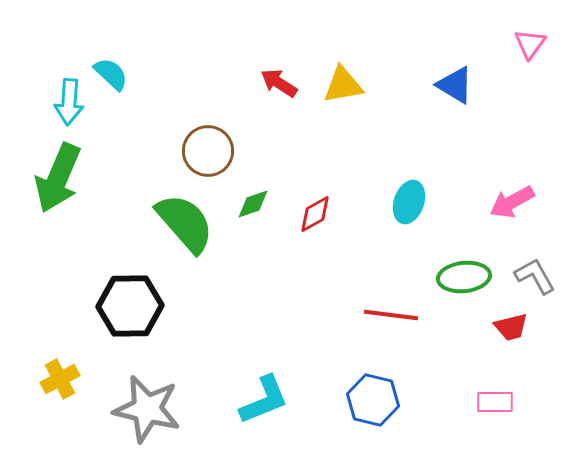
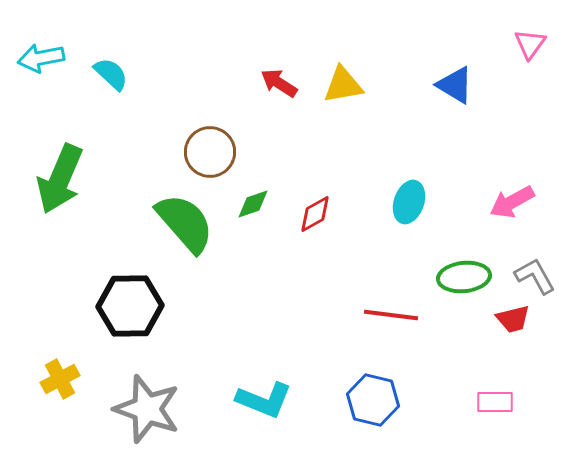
cyan arrow: moved 28 px left, 44 px up; rotated 75 degrees clockwise
brown circle: moved 2 px right, 1 px down
green arrow: moved 2 px right, 1 px down
red trapezoid: moved 2 px right, 8 px up
cyan L-shape: rotated 44 degrees clockwise
gray star: rotated 6 degrees clockwise
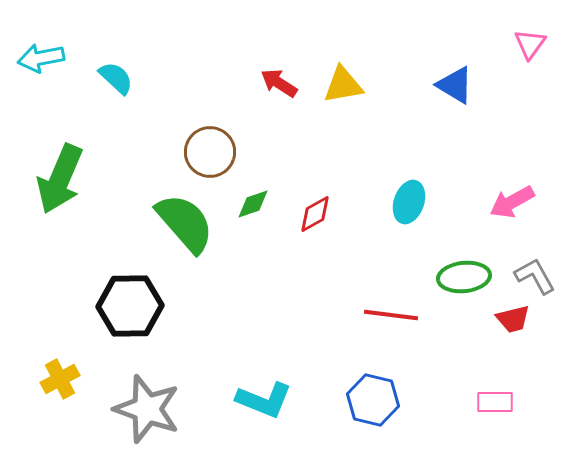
cyan semicircle: moved 5 px right, 4 px down
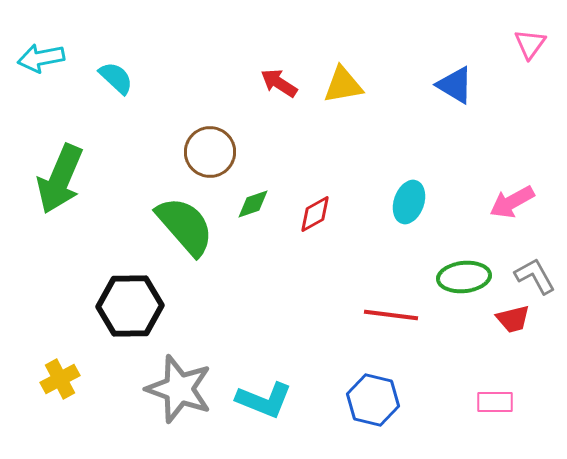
green semicircle: moved 3 px down
gray star: moved 32 px right, 20 px up
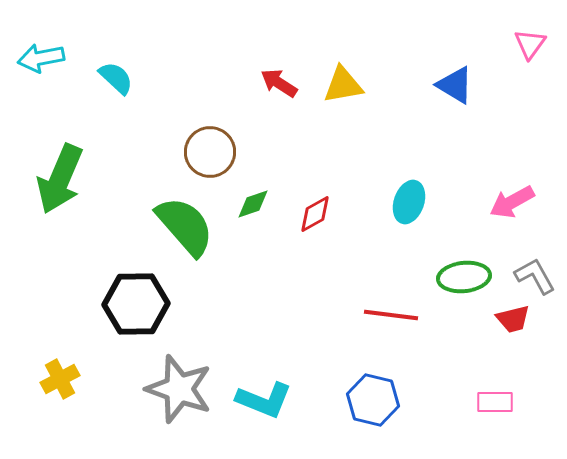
black hexagon: moved 6 px right, 2 px up
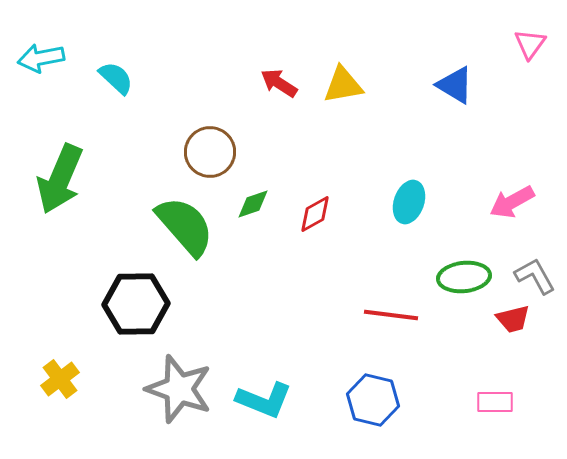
yellow cross: rotated 9 degrees counterclockwise
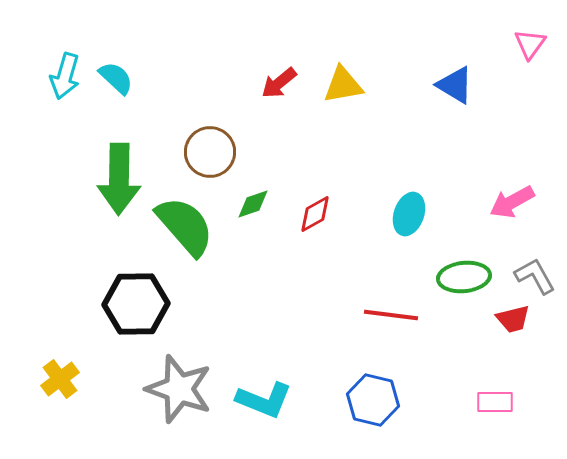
cyan arrow: moved 24 px right, 18 px down; rotated 63 degrees counterclockwise
red arrow: rotated 72 degrees counterclockwise
green arrow: moved 59 px right; rotated 22 degrees counterclockwise
cyan ellipse: moved 12 px down
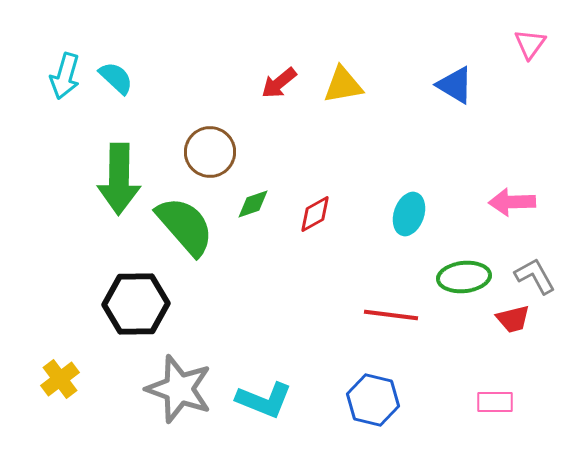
pink arrow: rotated 27 degrees clockwise
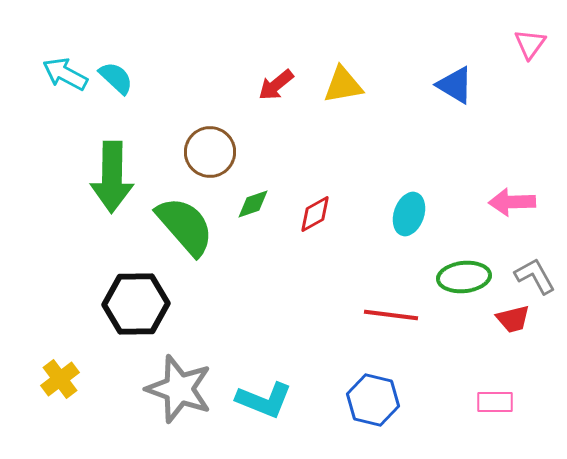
cyan arrow: moved 2 px up; rotated 102 degrees clockwise
red arrow: moved 3 px left, 2 px down
green arrow: moved 7 px left, 2 px up
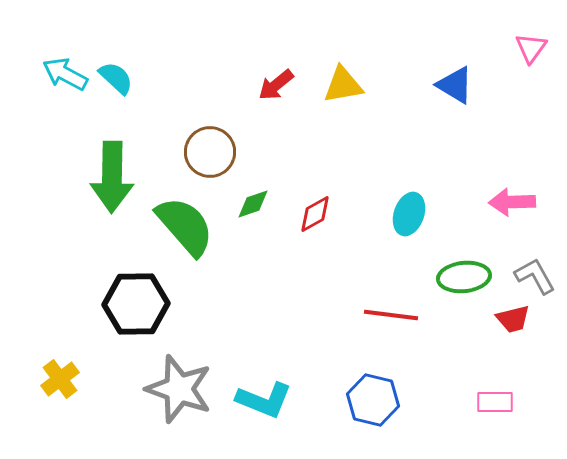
pink triangle: moved 1 px right, 4 px down
